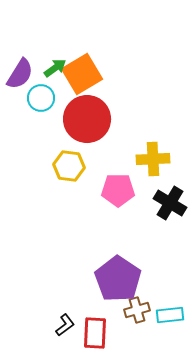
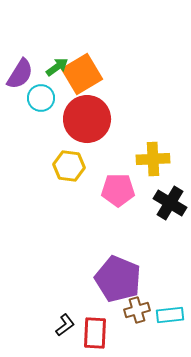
green arrow: moved 2 px right, 1 px up
purple pentagon: rotated 12 degrees counterclockwise
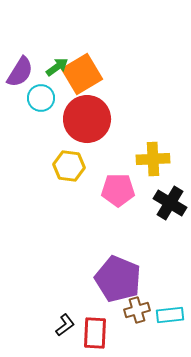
purple semicircle: moved 2 px up
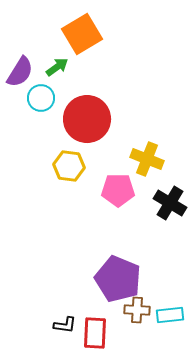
orange square: moved 40 px up
yellow cross: moved 6 px left; rotated 24 degrees clockwise
brown cross: rotated 20 degrees clockwise
black L-shape: rotated 45 degrees clockwise
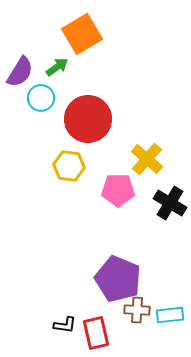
red circle: moved 1 px right
yellow cross: rotated 20 degrees clockwise
red rectangle: moved 1 px right; rotated 16 degrees counterclockwise
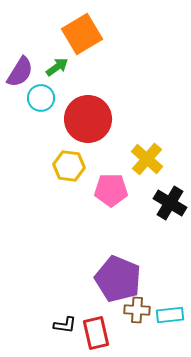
pink pentagon: moved 7 px left
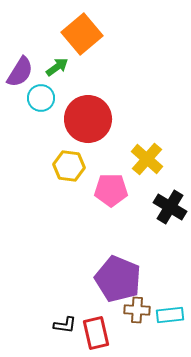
orange square: rotated 9 degrees counterclockwise
black cross: moved 4 px down
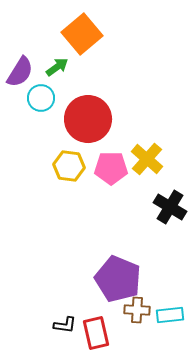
pink pentagon: moved 22 px up
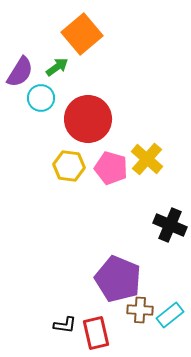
pink pentagon: rotated 16 degrees clockwise
black cross: moved 18 px down; rotated 8 degrees counterclockwise
brown cross: moved 3 px right
cyan rectangle: rotated 32 degrees counterclockwise
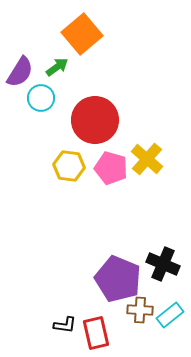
red circle: moved 7 px right, 1 px down
black cross: moved 7 px left, 39 px down
